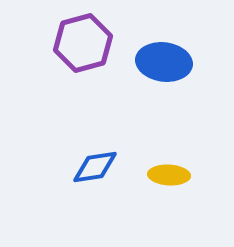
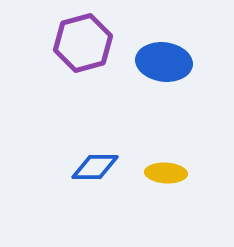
blue diamond: rotated 9 degrees clockwise
yellow ellipse: moved 3 px left, 2 px up
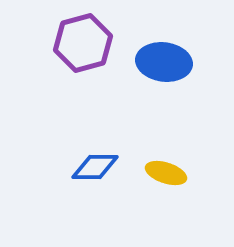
yellow ellipse: rotated 15 degrees clockwise
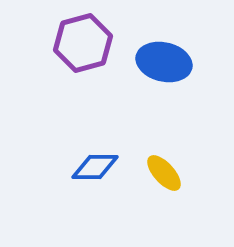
blue ellipse: rotated 6 degrees clockwise
yellow ellipse: moved 2 px left; rotated 30 degrees clockwise
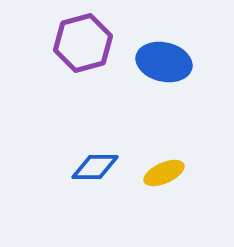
yellow ellipse: rotated 72 degrees counterclockwise
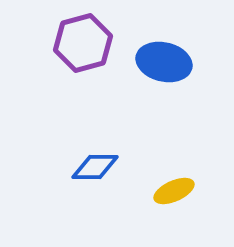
yellow ellipse: moved 10 px right, 18 px down
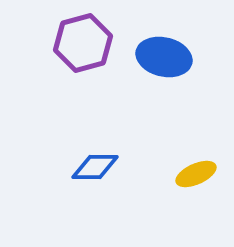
blue ellipse: moved 5 px up
yellow ellipse: moved 22 px right, 17 px up
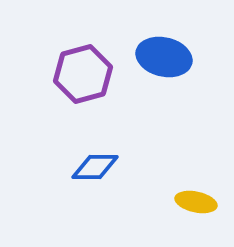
purple hexagon: moved 31 px down
yellow ellipse: moved 28 px down; rotated 36 degrees clockwise
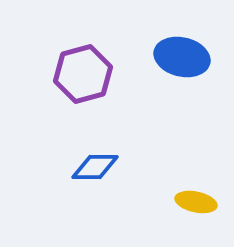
blue ellipse: moved 18 px right
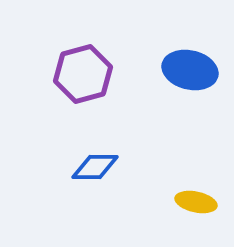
blue ellipse: moved 8 px right, 13 px down
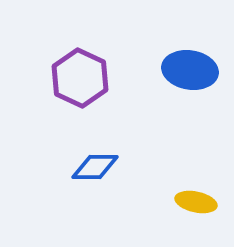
blue ellipse: rotated 4 degrees counterclockwise
purple hexagon: moved 3 px left, 4 px down; rotated 20 degrees counterclockwise
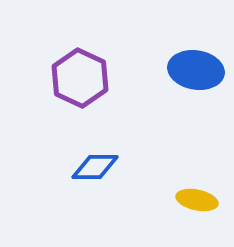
blue ellipse: moved 6 px right
yellow ellipse: moved 1 px right, 2 px up
